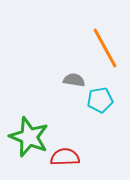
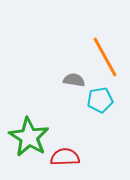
orange line: moved 9 px down
green star: rotated 9 degrees clockwise
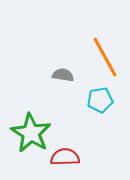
gray semicircle: moved 11 px left, 5 px up
green star: moved 2 px right, 4 px up
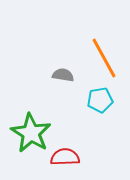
orange line: moved 1 px left, 1 px down
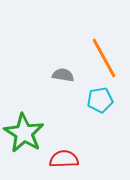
green star: moved 7 px left
red semicircle: moved 1 px left, 2 px down
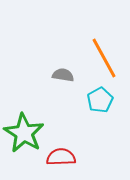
cyan pentagon: rotated 20 degrees counterclockwise
red semicircle: moved 3 px left, 2 px up
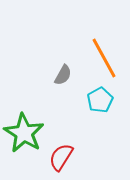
gray semicircle: rotated 110 degrees clockwise
red semicircle: rotated 56 degrees counterclockwise
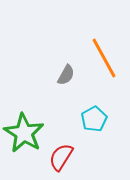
gray semicircle: moved 3 px right
cyan pentagon: moved 6 px left, 19 px down
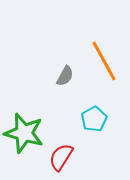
orange line: moved 3 px down
gray semicircle: moved 1 px left, 1 px down
green star: rotated 15 degrees counterclockwise
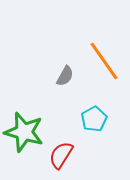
orange line: rotated 6 degrees counterclockwise
green star: moved 1 px up
red semicircle: moved 2 px up
